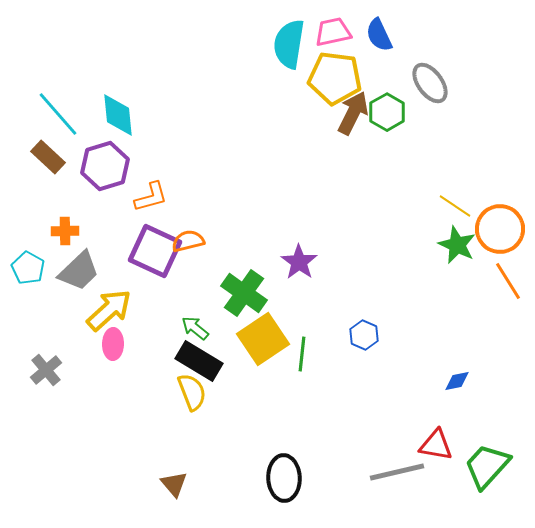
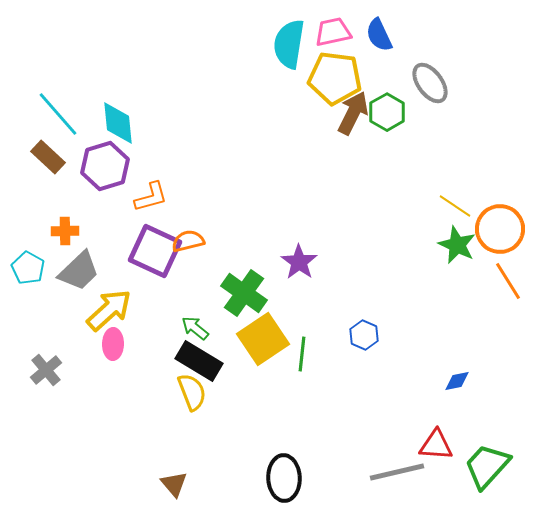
cyan diamond: moved 8 px down
red triangle: rotated 6 degrees counterclockwise
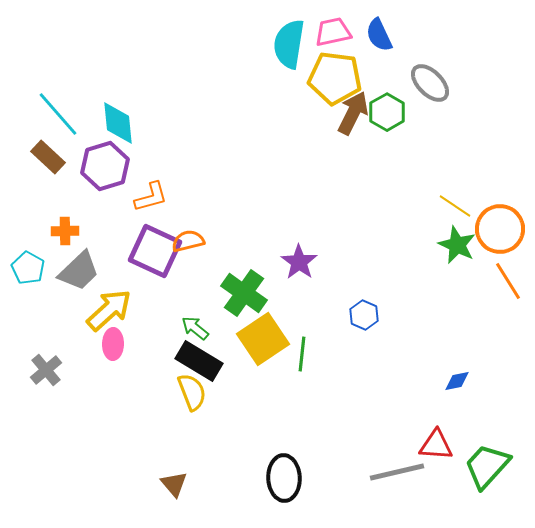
gray ellipse: rotated 9 degrees counterclockwise
blue hexagon: moved 20 px up
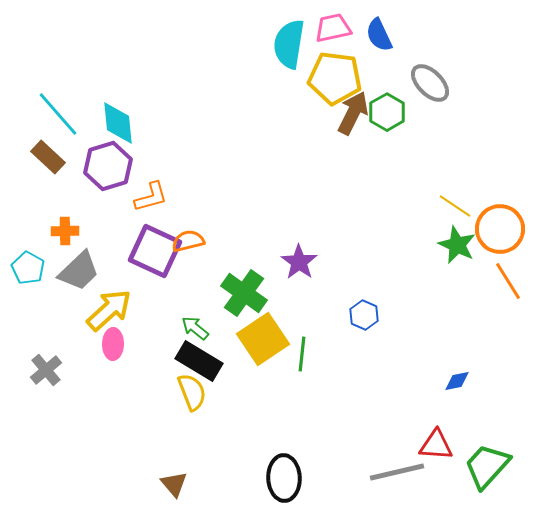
pink trapezoid: moved 4 px up
purple hexagon: moved 3 px right
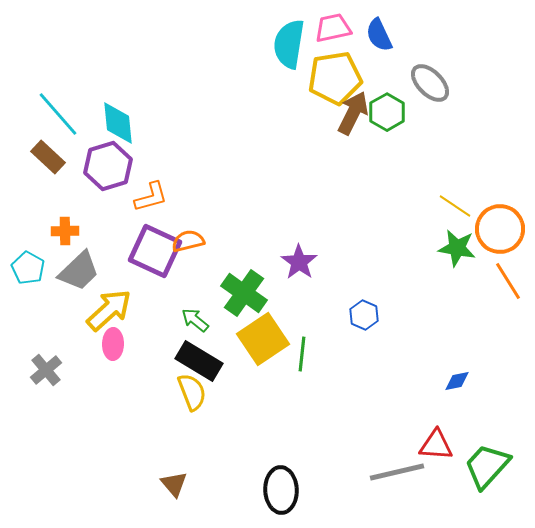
yellow pentagon: rotated 16 degrees counterclockwise
green star: moved 3 px down; rotated 15 degrees counterclockwise
green arrow: moved 8 px up
black ellipse: moved 3 px left, 12 px down
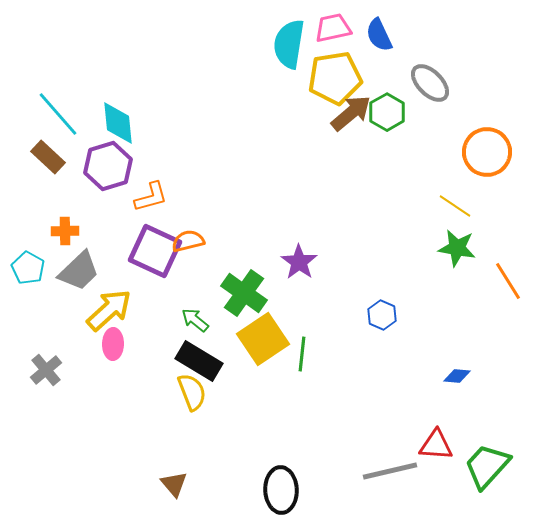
brown arrow: moved 2 px left; rotated 24 degrees clockwise
orange circle: moved 13 px left, 77 px up
blue hexagon: moved 18 px right
blue diamond: moved 5 px up; rotated 16 degrees clockwise
gray line: moved 7 px left, 1 px up
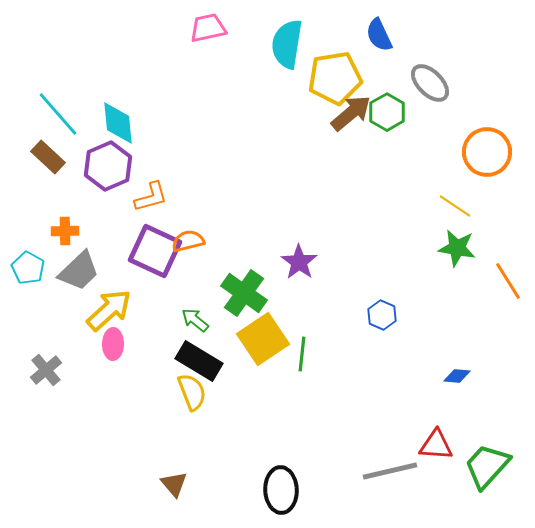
pink trapezoid: moved 125 px left
cyan semicircle: moved 2 px left
purple hexagon: rotated 6 degrees counterclockwise
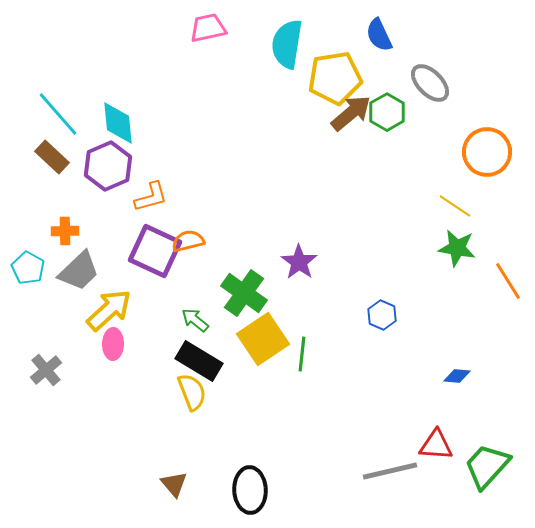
brown rectangle: moved 4 px right
black ellipse: moved 31 px left
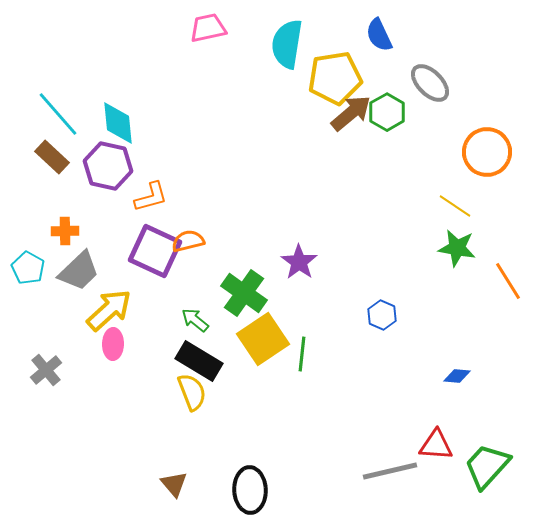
purple hexagon: rotated 24 degrees counterclockwise
